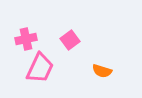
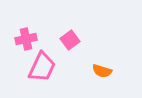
pink trapezoid: moved 2 px right, 1 px up
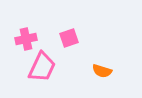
pink square: moved 1 px left, 2 px up; rotated 18 degrees clockwise
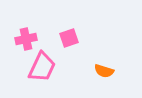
orange semicircle: moved 2 px right
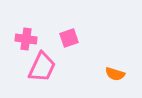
pink cross: rotated 20 degrees clockwise
orange semicircle: moved 11 px right, 3 px down
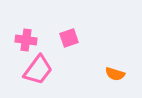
pink cross: moved 1 px down
pink trapezoid: moved 4 px left, 3 px down; rotated 12 degrees clockwise
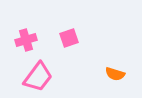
pink cross: rotated 25 degrees counterclockwise
pink trapezoid: moved 7 px down
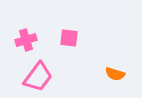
pink square: rotated 24 degrees clockwise
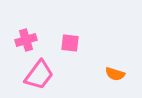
pink square: moved 1 px right, 5 px down
pink trapezoid: moved 1 px right, 2 px up
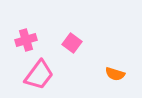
pink square: moved 2 px right; rotated 30 degrees clockwise
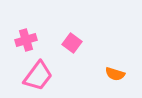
pink trapezoid: moved 1 px left, 1 px down
